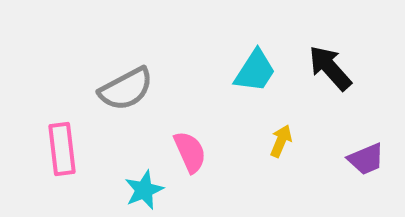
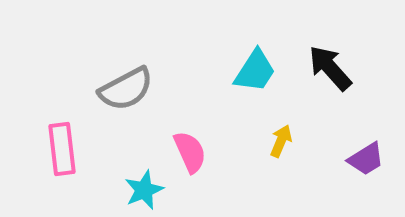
purple trapezoid: rotated 9 degrees counterclockwise
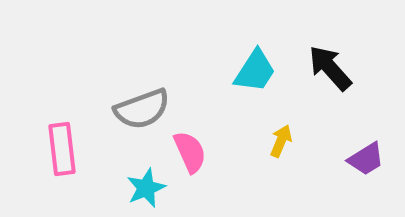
gray semicircle: moved 16 px right, 20 px down; rotated 8 degrees clockwise
cyan star: moved 2 px right, 2 px up
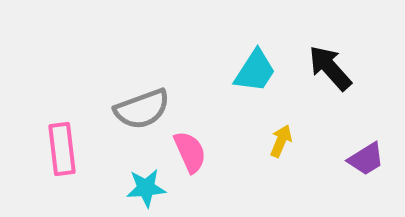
cyan star: rotated 18 degrees clockwise
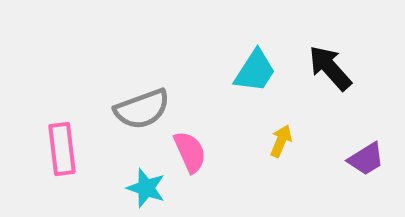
cyan star: rotated 24 degrees clockwise
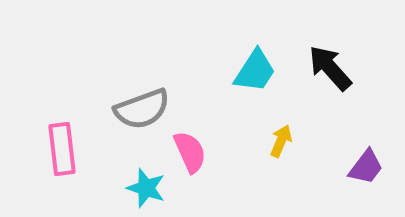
purple trapezoid: moved 8 px down; rotated 21 degrees counterclockwise
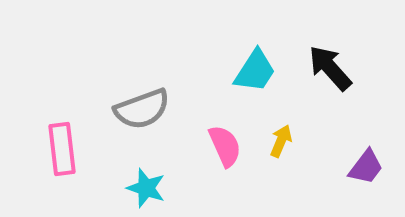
pink semicircle: moved 35 px right, 6 px up
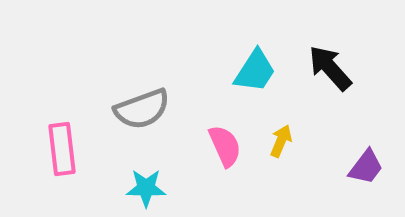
cyan star: rotated 18 degrees counterclockwise
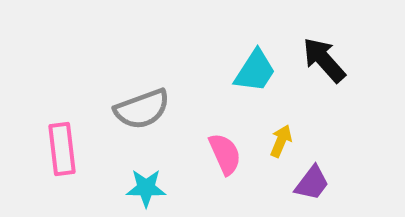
black arrow: moved 6 px left, 8 px up
pink semicircle: moved 8 px down
purple trapezoid: moved 54 px left, 16 px down
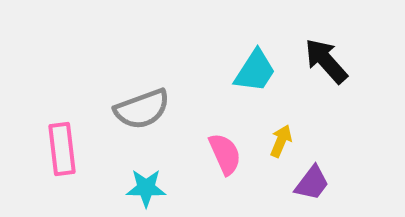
black arrow: moved 2 px right, 1 px down
